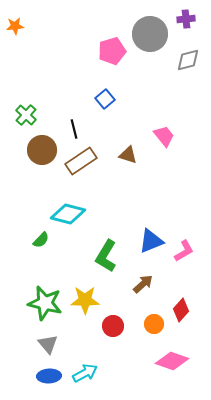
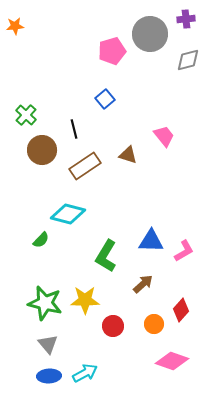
brown rectangle: moved 4 px right, 5 px down
blue triangle: rotated 24 degrees clockwise
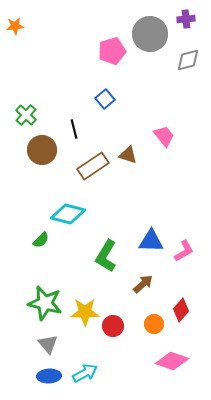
brown rectangle: moved 8 px right
yellow star: moved 12 px down
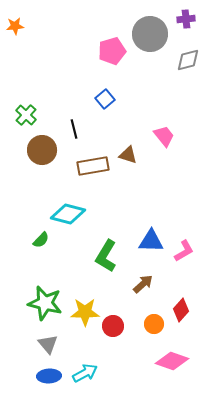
brown rectangle: rotated 24 degrees clockwise
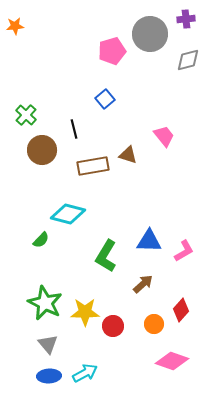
blue triangle: moved 2 px left
green star: rotated 12 degrees clockwise
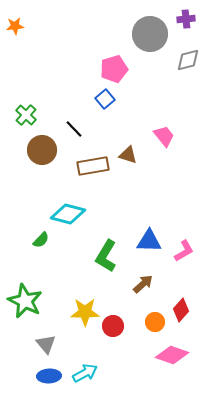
pink pentagon: moved 2 px right, 18 px down
black line: rotated 30 degrees counterclockwise
green star: moved 20 px left, 2 px up
orange circle: moved 1 px right, 2 px up
gray triangle: moved 2 px left
pink diamond: moved 6 px up
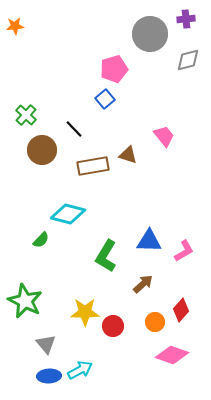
cyan arrow: moved 5 px left, 3 px up
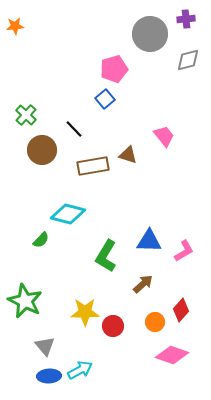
gray triangle: moved 1 px left, 2 px down
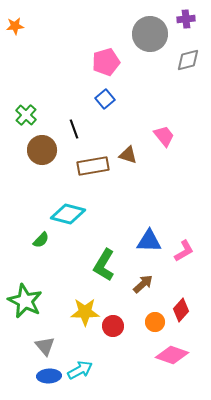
pink pentagon: moved 8 px left, 7 px up
black line: rotated 24 degrees clockwise
green L-shape: moved 2 px left, 9 px down
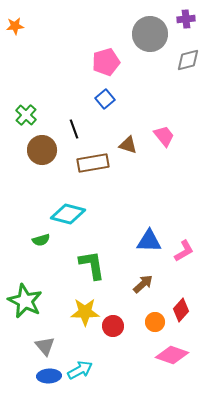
brown triangle: moved 10 px up
brown rectangle: moved 3 px up
green semicircle: rotated 30 degrees clockwise
green L-shape: moved 12 px left; rotated 140 degrees clockwise
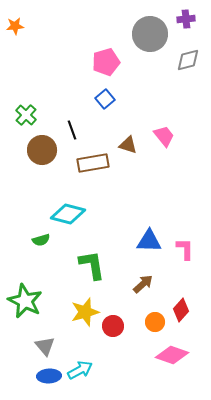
black line: moved 2 px left, 1 px down
pink L-shape: moved 1 px right, 2 px up; rotated 60 degrees counterclockwise
yellow star: rotated 16 degrees counterclockwise
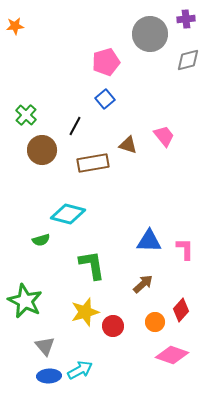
black line: moved 3 px right, 4 px up; rotated 48 degrees clockwise
